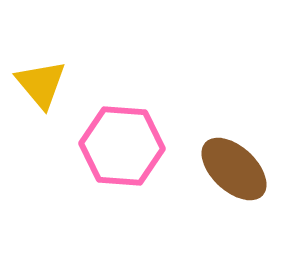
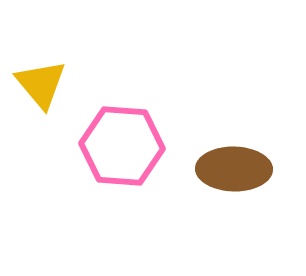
brown ellipse: rotated 42 degrees counterclockwise
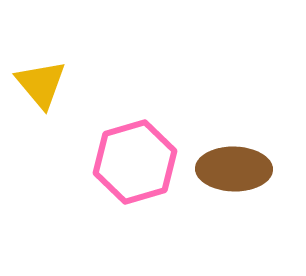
pink hexagon: moved 13 px right, 16 px down; rotated 20 degrees counterclockwise
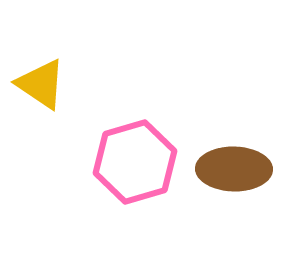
yellow triangle: rotated 16 degrees counterclockwise
